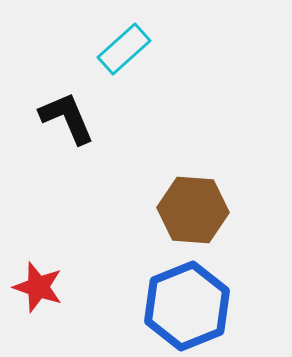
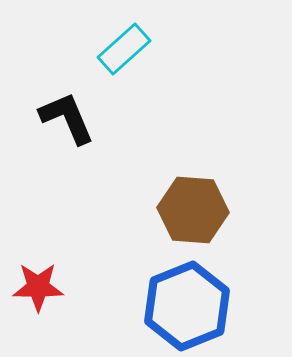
red star: rotated 18 degrees counterclockwise
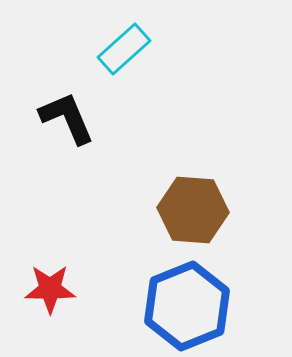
red star: moved 12 px right, 2 px down
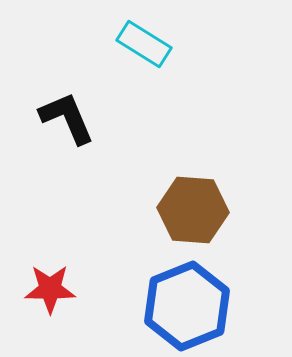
cyan rectangle: moved 20 px right, 5 px up; rotated 74 degrees clockwise
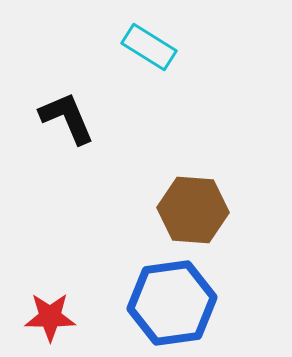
cyan rectangle: moved 5 px right, 3 px down
red star: moved 28 px down
blue hexagon: moved 15 px left, 3 px up; rotated 14 degrees clockwise
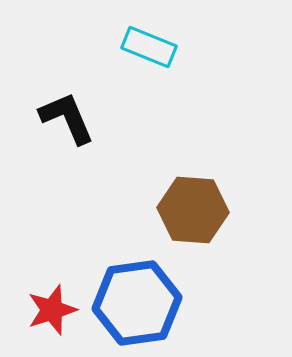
cyan rectangle: rotated 10 degrees counterclockwise
blue hexagon: moved 35 px left
red star: moved 2 px right, 7 px up; rotated 18 degrees counterclockwise
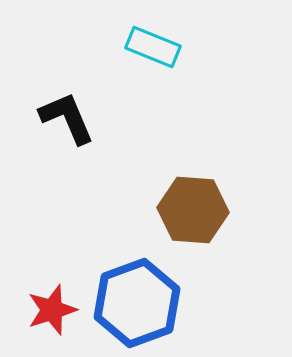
cyan rectangle: moved 4 px right
blue hexagon: rotated 12 degrees counterclockwise
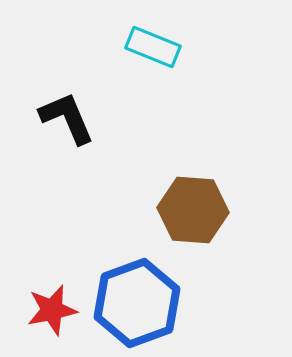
red star: rotated 6 degrees clockwise
